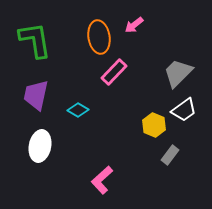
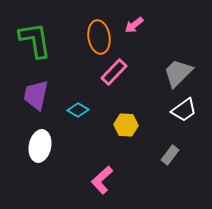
yellow hexagon: moved 28 px left; rotated 20 degrees counterclockwise
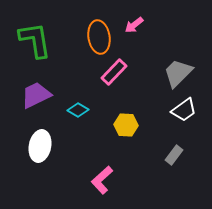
purple trapezoid: rotated 52 degrees clockwise
gray rectangle: moved 4 px right
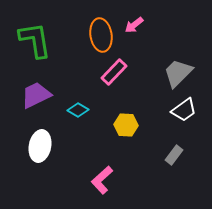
orange ellipse: moved 2 px right, 2 px up
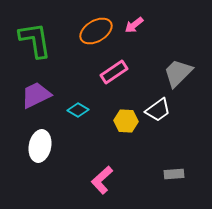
orange ellipse: moved 5 px left, 4 px up; rotated 68 degrees clockwise
pink rectangle: rotated 12 degrees clockwise
white trapezoid: moved 26 px left
yellow hexagon: moved 4 px up
gray rectangle: moved 19 px down; rotated 48 degrees clockwise
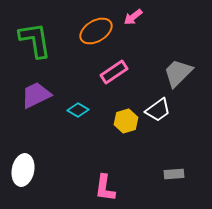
pink arrow: moved 1 px left, 8 px up
yellow hexagon: rotated 20 degrees counterclockwise
white ellipse: moved 17 px left, 24 px down
pink L-shape: moved 3 px right, 8 px down; rotated 40 degrees counterclockwise
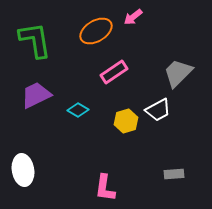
white trapezoid: rotated 8 degrees clockwise
white ellipse: rotated 20 degrees counterclockwise
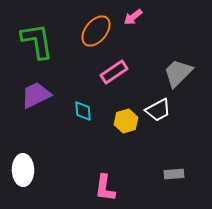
orange ellipse: rotated 20 degrees counterclockwise
green L-shape: moved 2 px right, 1 px down
cyan diamond: moved 5 px right, 1 px down; rotated 55 degrees clockwise
white ellipse: rotated 8 degrees clockwise
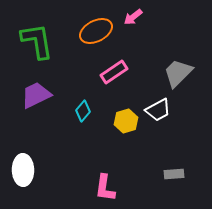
orange ellipse: rotated 24 degrees clockwise
cyan diamond: rotated 45 degrees clockwise
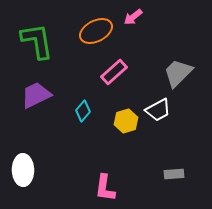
pink rectangle: rotated 8 degrees counterclockwise
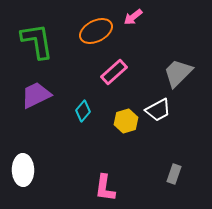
gray rectangle: rotated 66 degrees counterclockwise
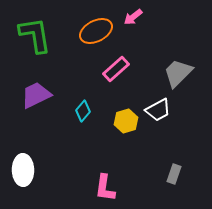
green L-shape: moved 2 px left, 6 px up
pink rectangle: moved 2 px right, 3 px up
